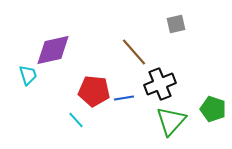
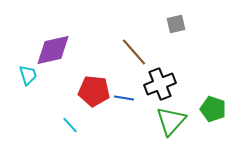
blue line: rotated 18 degrees clockwise
cyan line: moved 6 px left, 5 px down
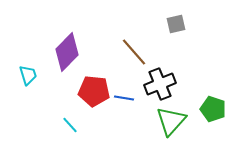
purple diamond: moved 14 px right, 2 px down; rotated 33 degrees counterclockwise
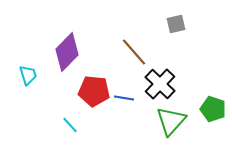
black cross: rotated 24 degrees counterclockwise
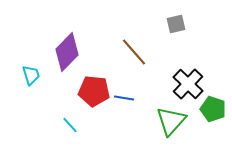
cyan trapezoid: moved 3 px right
black cross: moved 28 px right
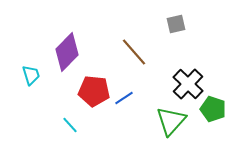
blue line: rotated 42 degrees counterclockwise
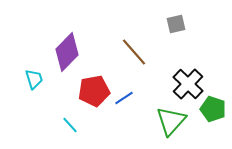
cyan trapezoid: moved 3 px right, 4 px down
red pentagon: rotated 16 degrees counterclockwise
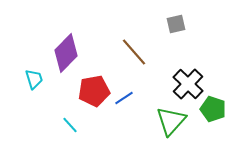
purple diamond: moved 1 px left, 1 px down
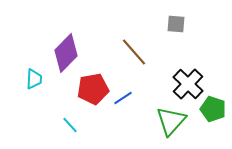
gray square: rotated 18 degrees clockwise
cyan trapezoid: rotated 20 degrees clockwise
red pentagon: moved 1 px left, 2 px up
blue line: moved 1 px left
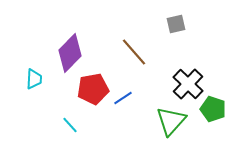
gray square: rotated 18 degrees counterclockwise
purple diamond: moved 4 px right
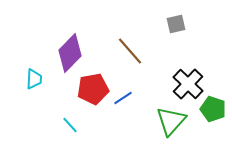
brown line: moved 4 px left, 1 px up
